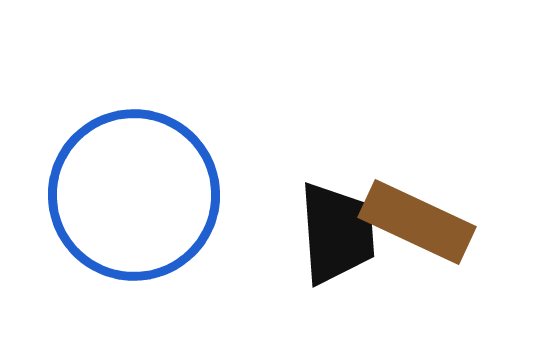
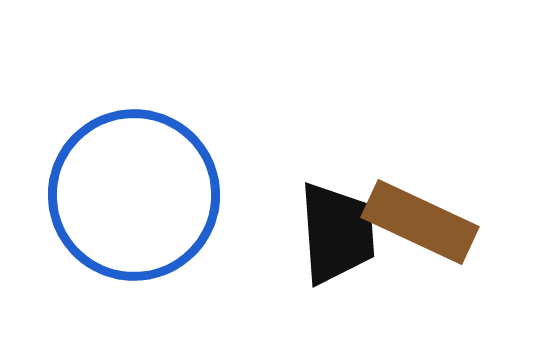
brown rectangle: moved 3 px right
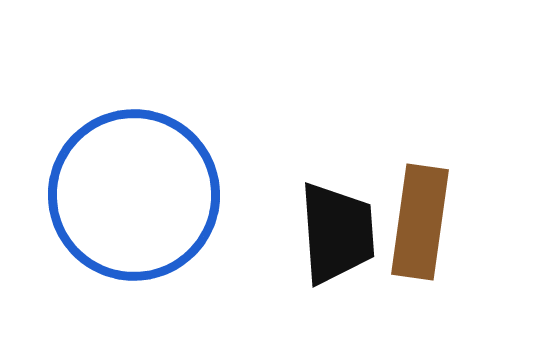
brown rectangle: rotated 73 degrees clockwise
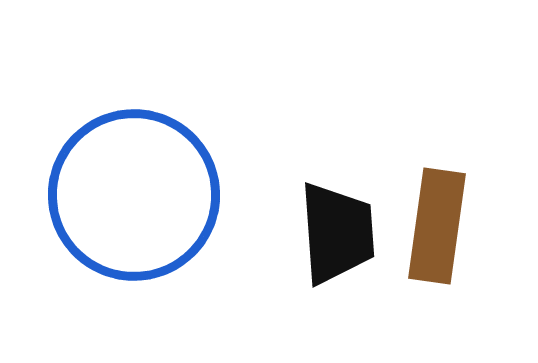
brown rectangle: moved 17 px right, 4 px down
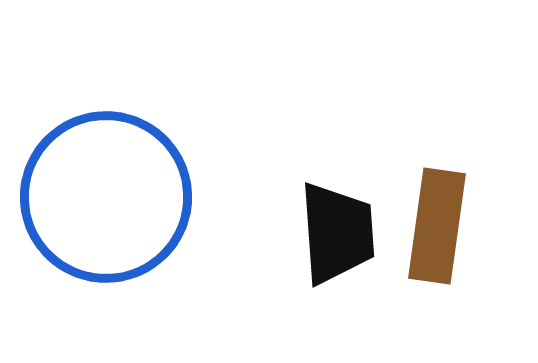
blue circle: moved 28 px left, 2 px down
